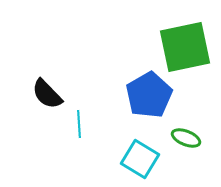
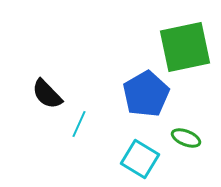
blue pentagon: moved 3 px left, 1 px up
cyan line: rotated 28 degrees clockwise
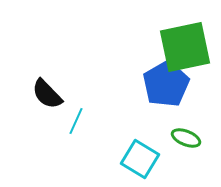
blue pentagon: moved 20 px right, 10 px up
cyan line: moved 3 px left, 3 px up
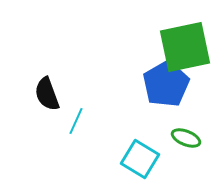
black semicircle: rotated 24 degrees clockwise
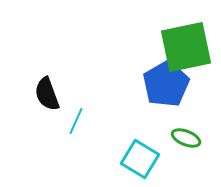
green square: moved 1 px right
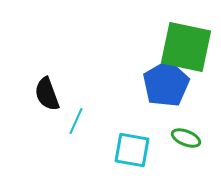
green square: rotated 24 degrees clockwise
cyan square: moved 8 px left, 9 px up; rotated 21 degrees counterclockwise
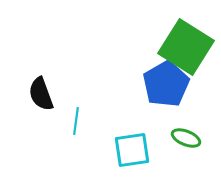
green square: rotated 20 degrees clockwise
black semicircle: moved 6 px left
cyan line: rotated 16 degrees counterclockwise
cyan square: rotated 18 degrees counterclockwise
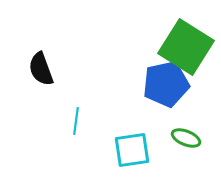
blue pentagon: rotated 18 degrees clockwise
black semicircle: moved 25 px up
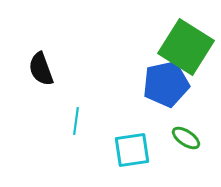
green ellipse: rotated 12 degrees clockwise
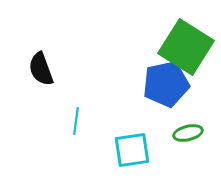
green ellipse: moved 2 px right, 5 px up; rotated 48 degrees counterclockwise
